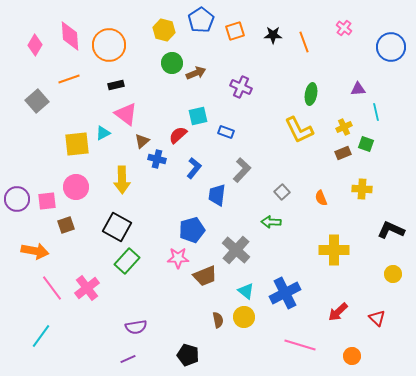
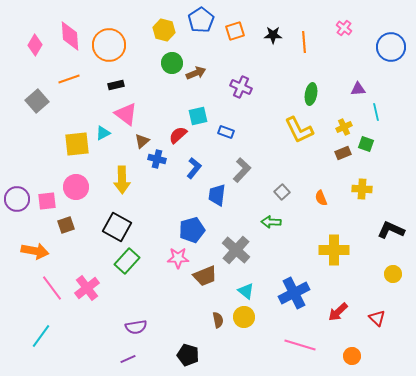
orange line at (304, 42): rotated 15 degrees clockwise
blue cross at (285, 293): moved 9 px right
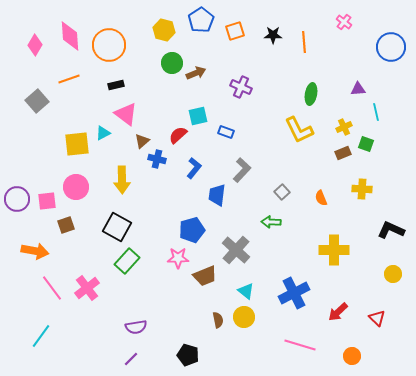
pink cross at (344, 28): moved 6 px up
purple line at (128, 359): moved 3 px right; rotated 21 degrees counterclockwise
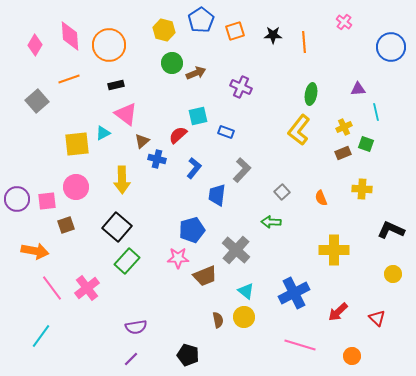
yellow L-shape at (299, 130): rotated 64 degrees clockwise
black square at (117, 227): rotated 12 degrees clockwise
